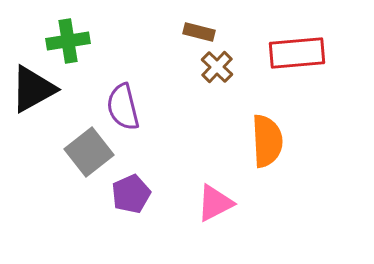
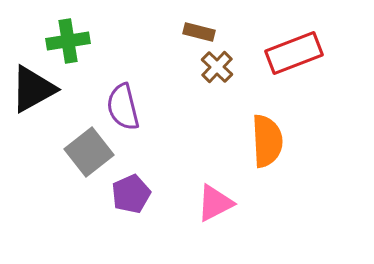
red rectangle: moved 3 px left; rotated 16 degrees counterclockwise
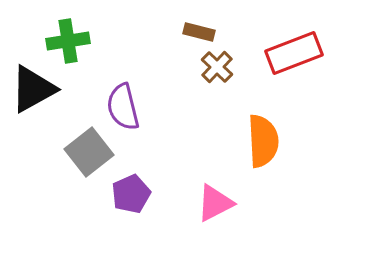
orange semicircle: moved 4 px left
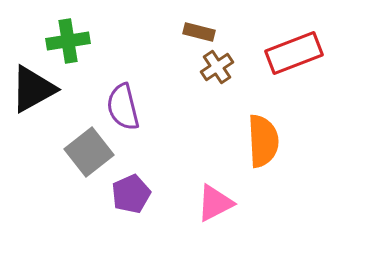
brown cross: rotated 12 degrees clockwise
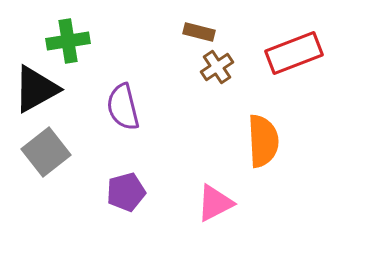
black triangle: moved 3 px right
gray square: moved 43 px left
purple pentagon: moved 5 px left, 2 px up; rotated 9 degrees clockwise
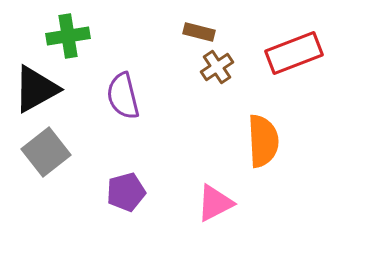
green cross: moved 5 px up
purple semicircle: moved 11 px up
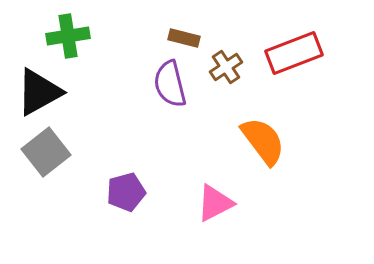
brown rectangle: moved 15 px left, 6 px down
brown cross: moved 9 px right
black triangle: moved 3 px right, 3 px down
purple semicircle: moved 47 px right, 12 px up
orange semicircle: rotated 34 degrees counterclockwise
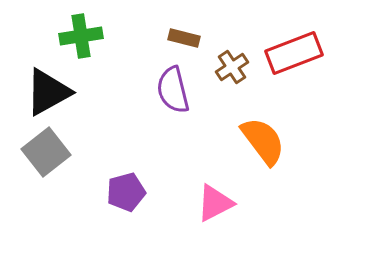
green cross: moved 13 px right
brown cross: moved 6 px right
purple semicircle: moved 3 px right, 6 px down
black triangle: moved 9 px right
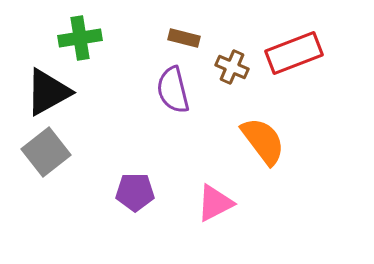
green cross: moved 1 px left, 2 px down
brown cross: rotated 32 degrees counterclockwise
purple pentagon: moved 9 px right; rotated 15 degrees clockwise
